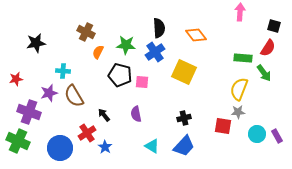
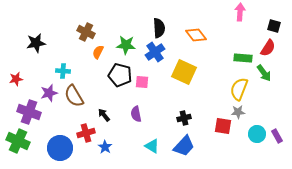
red cross: moved 1 px left; rotated 18 degrees clockwise
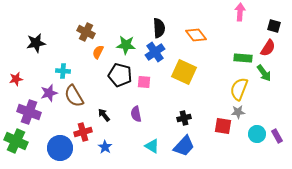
pink square: moved 2 px right
red cross: moved 3 px left, 1 px up
green cross: moved 2 px left
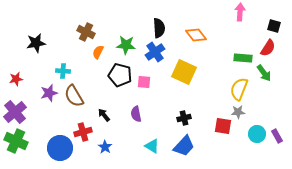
purple cross: moved 14 px left; rotated 30 degrees clockwise
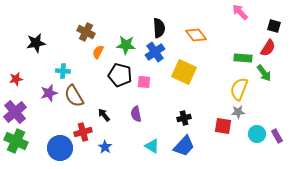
pink arrow: rotated 48 degrees counterclockwise
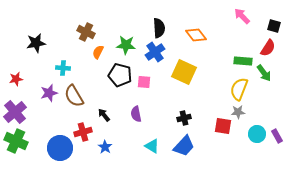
pink arrow: moved 2 px right, 4 px down
green rectangle: moved 3 px down
cyan cross: moved 3 px up
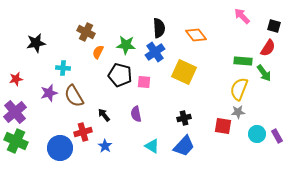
blue star: moved 1 px up
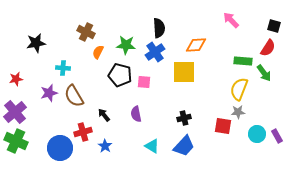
pink arrow: moved 11 px left, 4 px down
orange diamond: moved 10 px down; rotated 55 degrees counterclockwise
yellow square: rotated 25 degrees counterclockwise
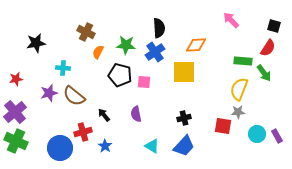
brown semicircle: rotated 20 degrees counterclockwise
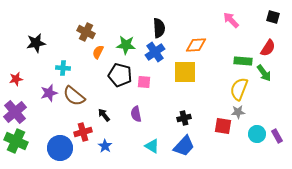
black square: moved 1 px left, 9 px up
yellow square: moved 1 px right
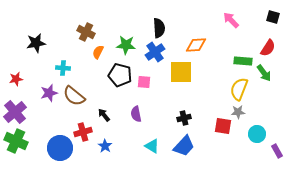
yellow square: moved 4 px left
purple rectangle: moved 15 px down
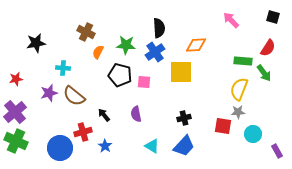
cyan circle: moved 4 px left
